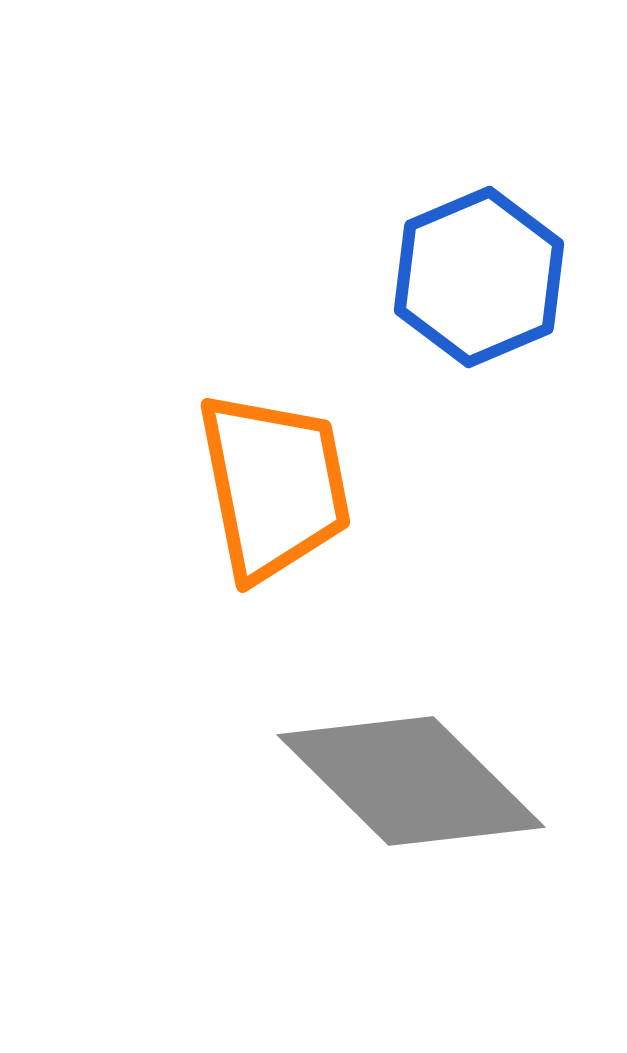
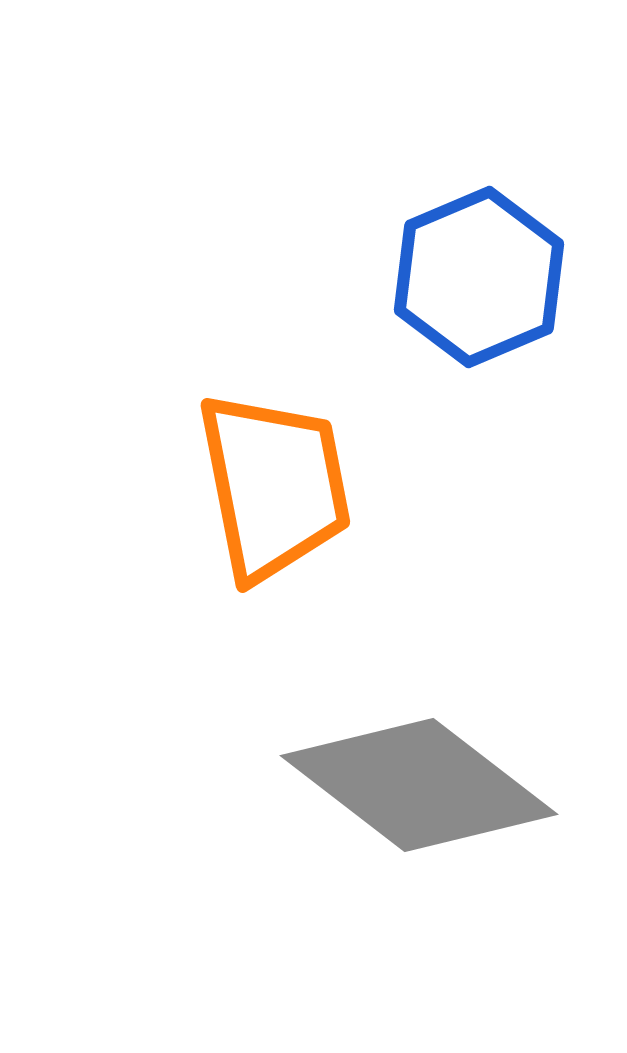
gray diamond: moved 8 px right, 4 px down; rotated 7 degrees counterclockwise
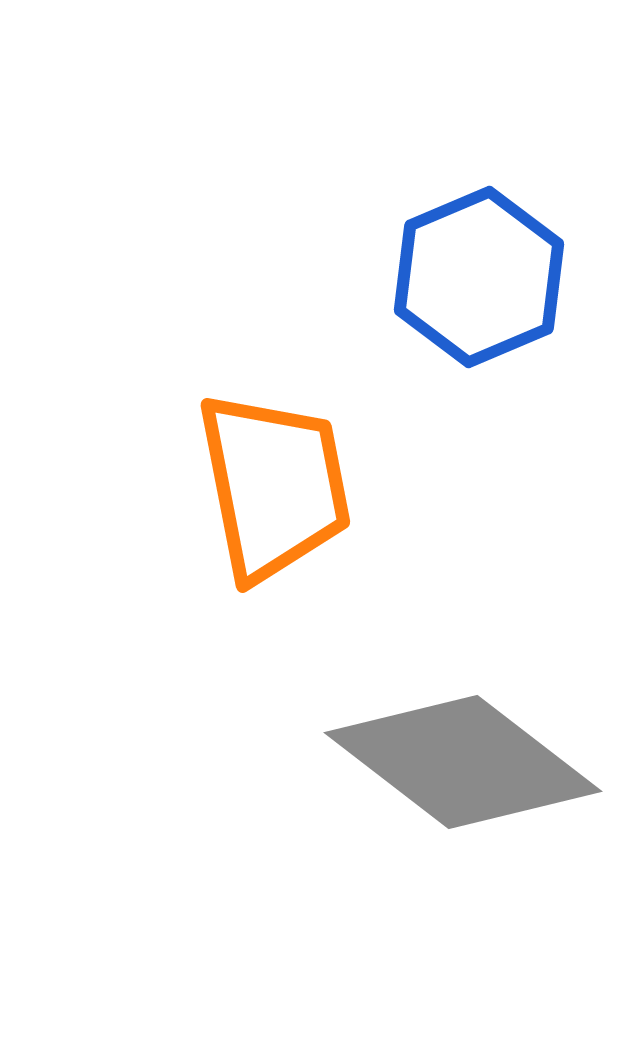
gray diamond: moved 44 px right, 23 px up
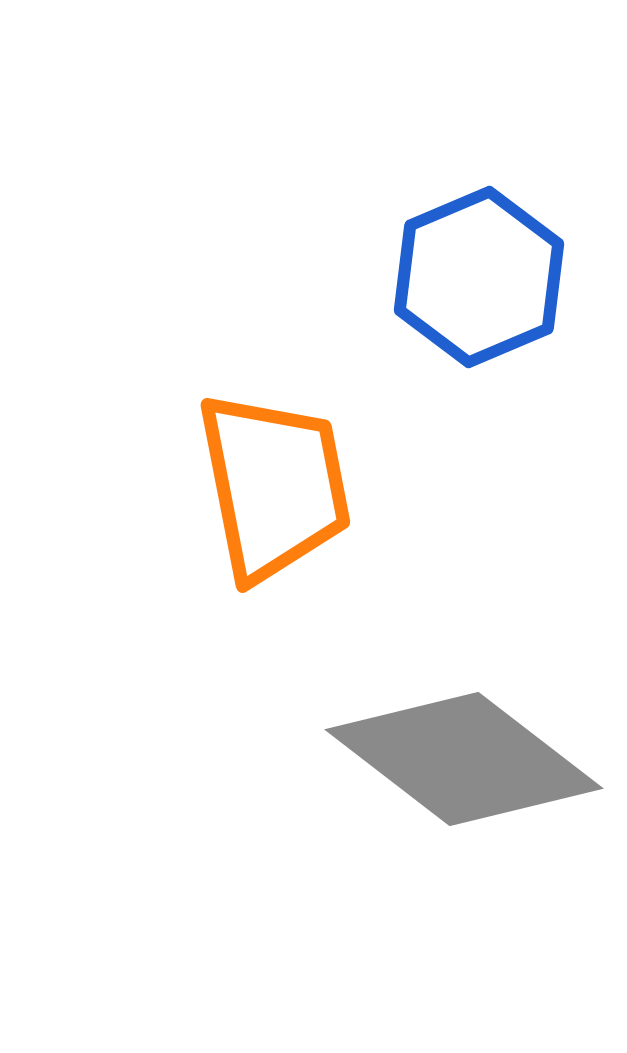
gray diamond: moved 1 px right, 3 px up
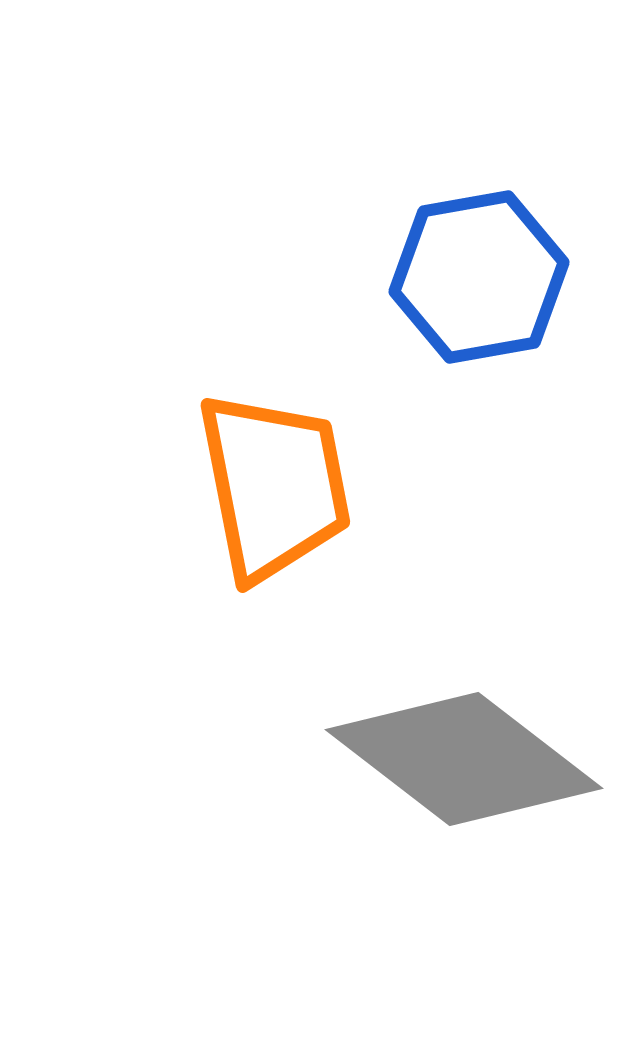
blue hexagon: rotated 13 degrees clockwise
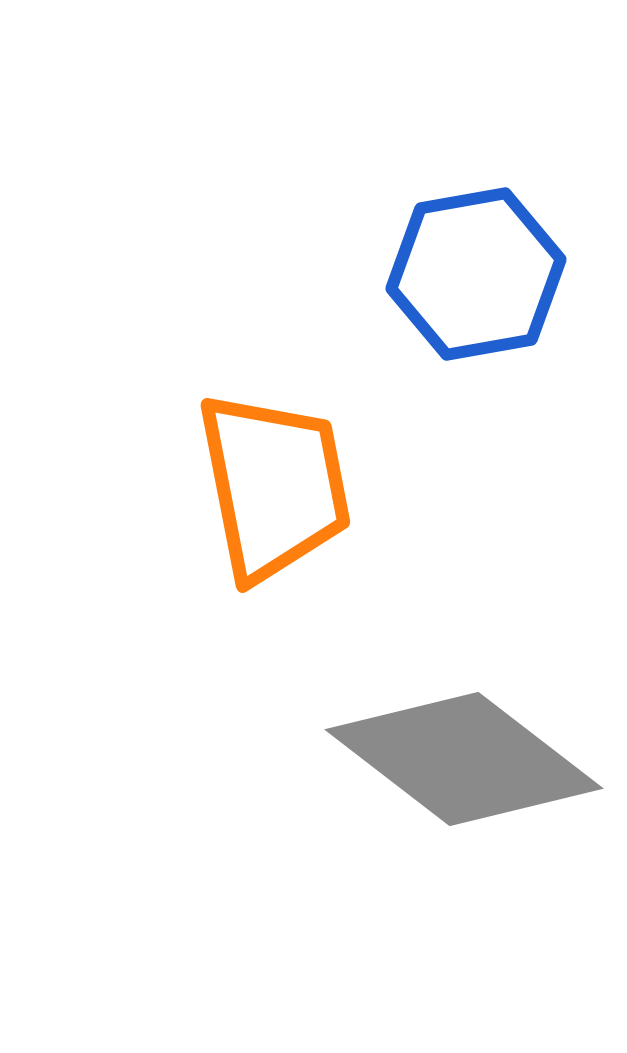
blue hexagon: moved 3 px left, 3 px up
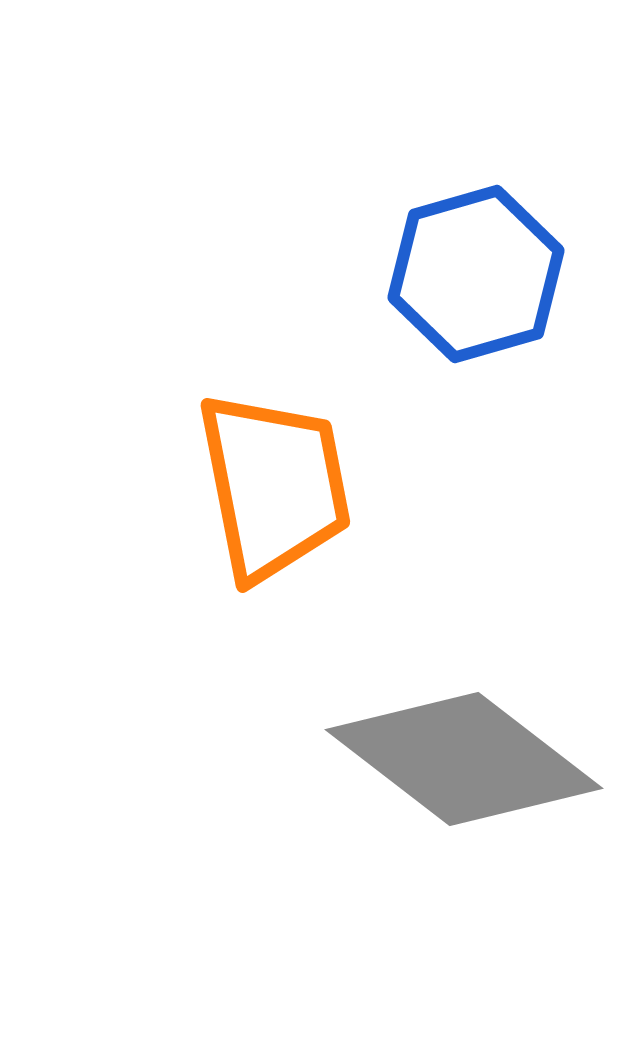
blue hexagon: rotated 6 degrees counterclockwise
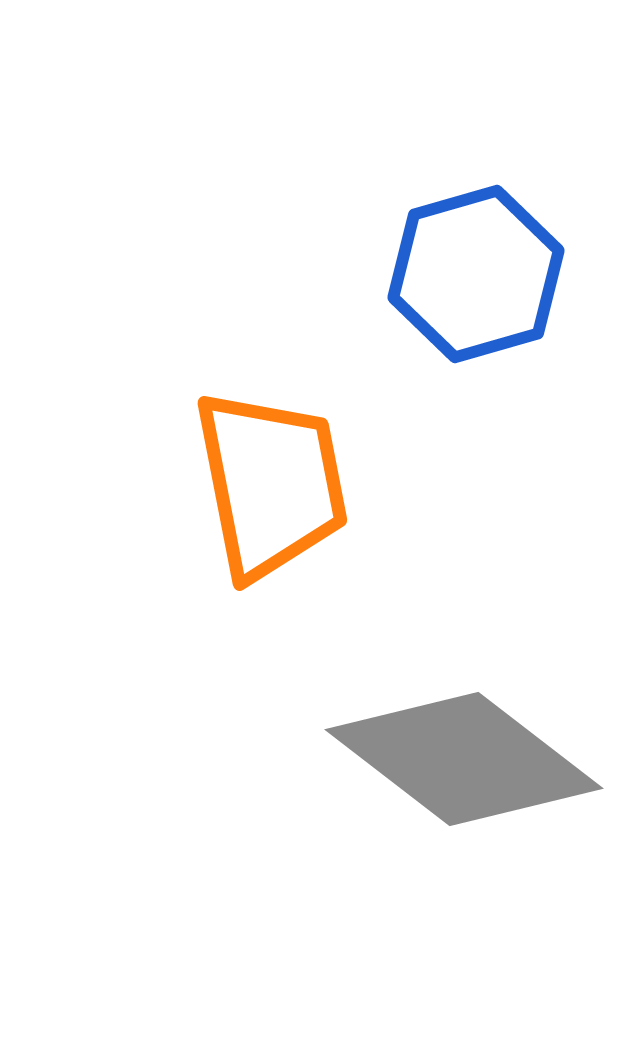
orange trapezoid: moved 3 px left, 2 px up
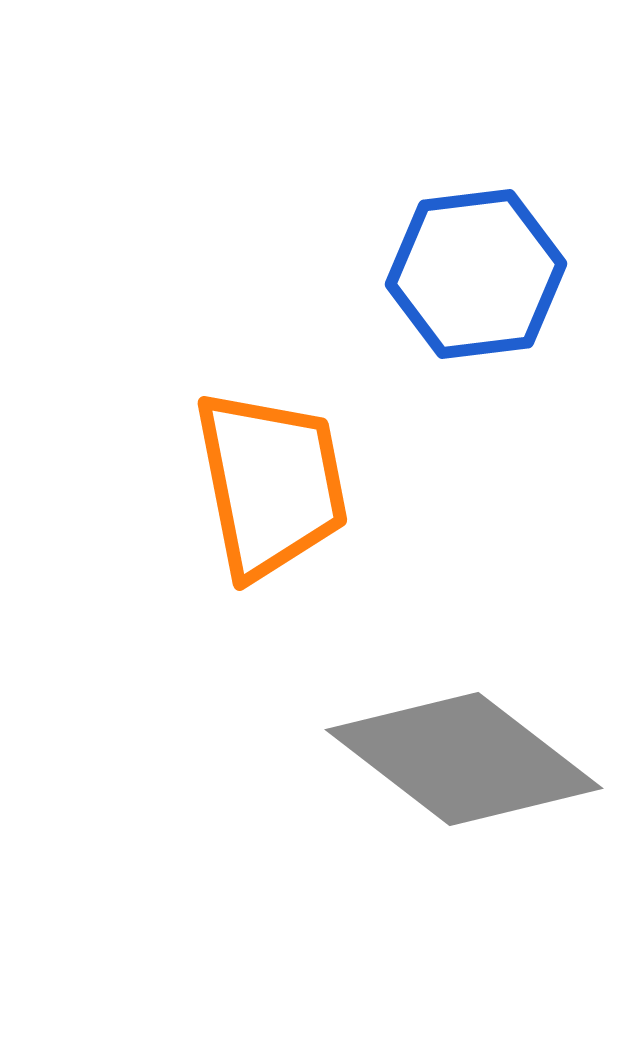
blue hexagon: rotated 9 degrees clockwise
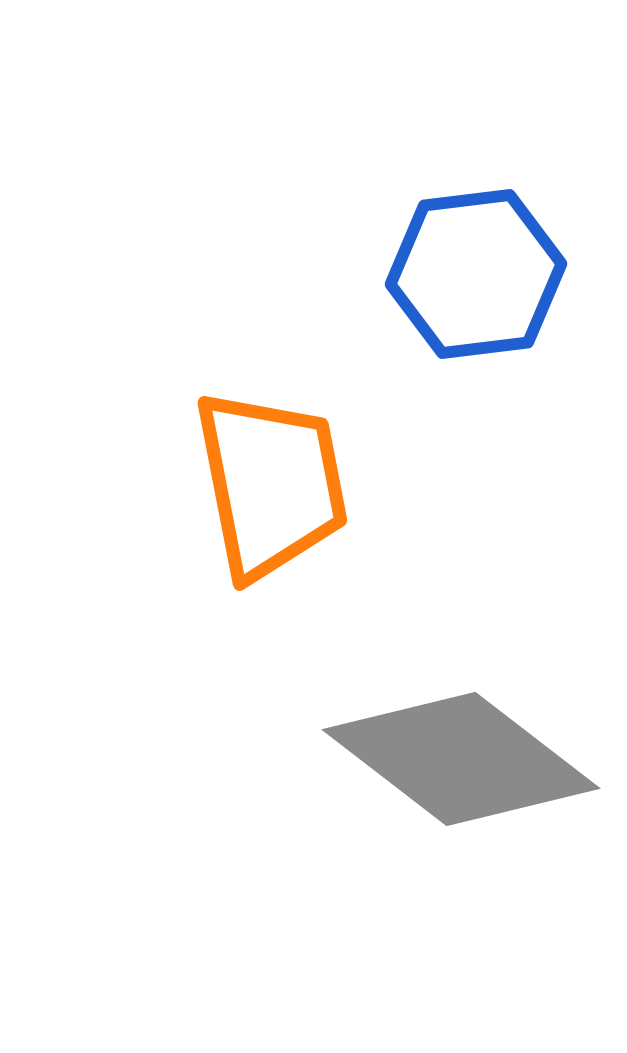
gray diamond: moved 3 px left
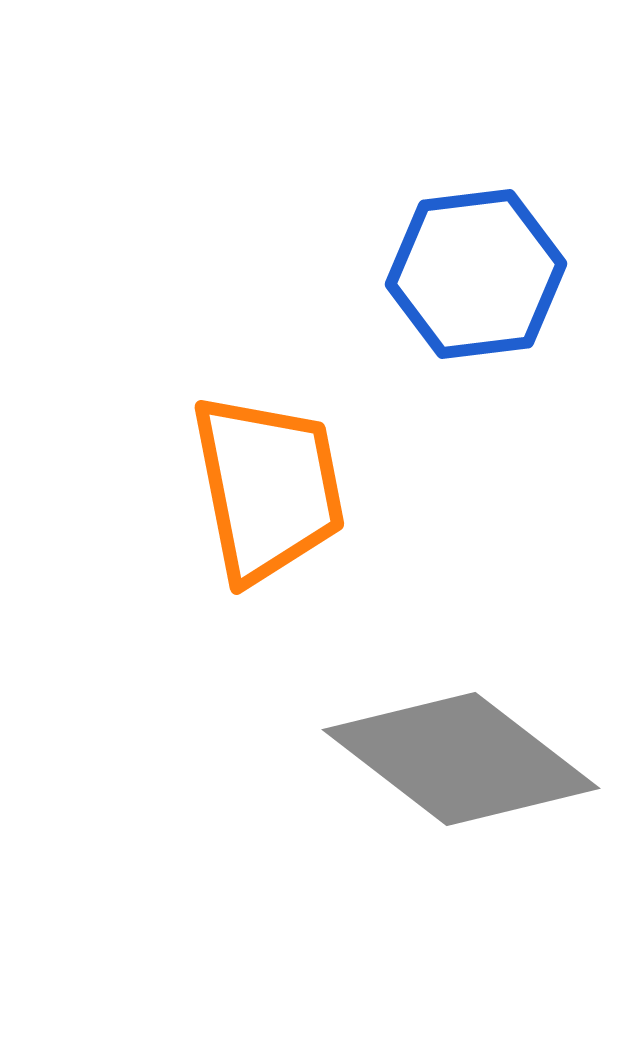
orange trapezoid: moved 3 px left, 4 px down
